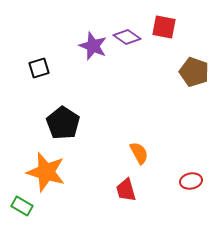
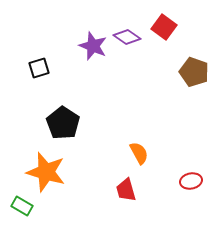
red square: rotated 25 degrees clockwise
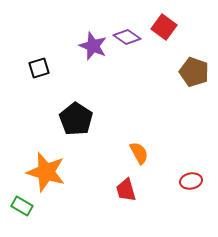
black pentagon: moved 13 px right, 4 px up
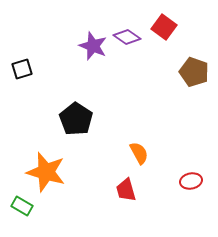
black square: moved 17 px left, 1 px down
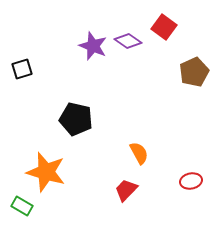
purple diamond: moved 1 px right, 4 px down
brown pentagon: rotated 28 degrees clockwise
black pentagon: rotated 20 degrees counterclockwise
red trapezoid: rotated 60 degrees clockwise
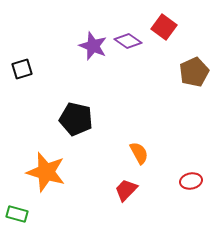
green rectangle: moved 5 px left, 8 px down; rotated 15 degrees counterclockwise
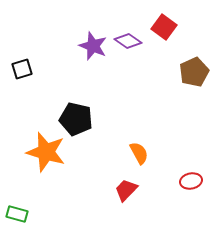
orange star: moved 20 px up
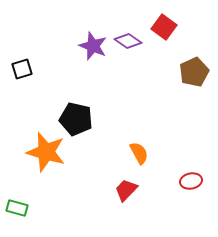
green rectangle: moved 6 px up
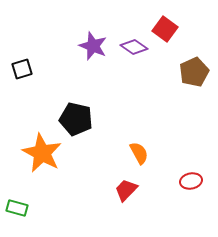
red square: moved 1 px right, 2 px down
purple diamond: moved 6 px right, 6 px down
orange star: moved 4 px left, 1 px down; rotated 12 degrees clockwise
